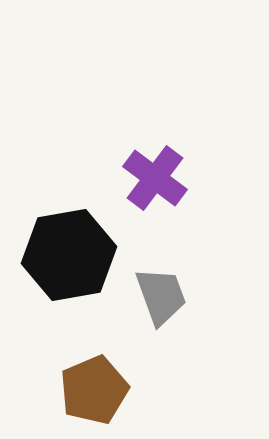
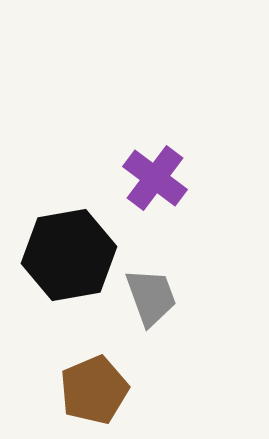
gray trapezoid: moved 10 px left, 1 px down
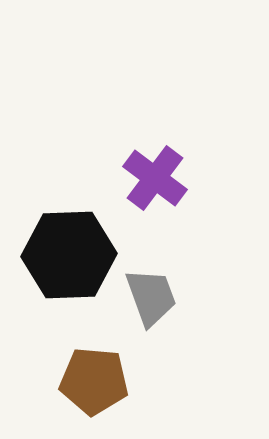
black hexagon: rotated 8 degrees clockwise
brown pentagon: moved 9 px up; rotated 28 degrees clockwise
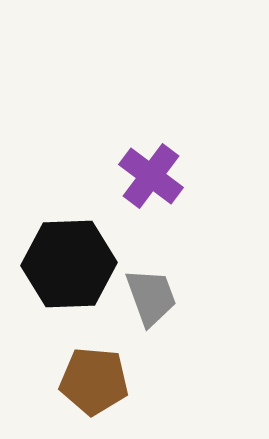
purple cross: moved 4 px left, 2 px up
black hexagon: moved 9 px down
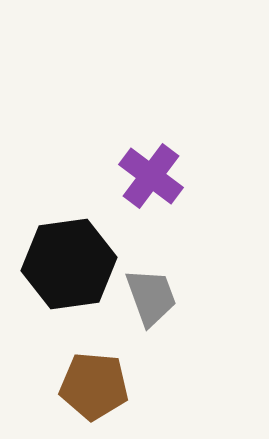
black hexagon: rotated 6 degrees counterclockwise
brown pentagon: moved 5 px down
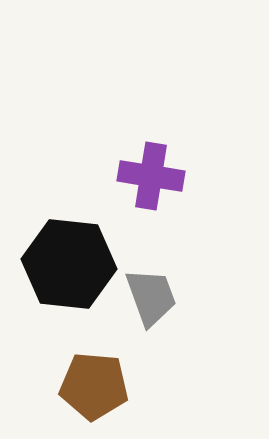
purple cross: rotated 28 degrees counterclockwise
black hexagon: rotated 14 degrees clockwise
